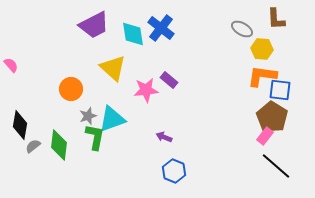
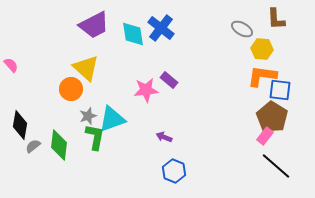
yellow triangle: moved 27 px left
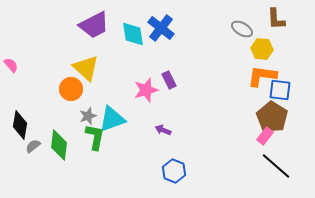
purple rectangle: rotated 24 degrees clockwise
pink star: rotated 10 degrees counterclockwise
purple arrow: moved 1 px left, 7 px up
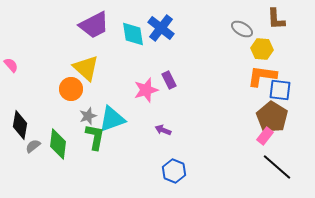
green diamond: moved 1 px left, 1 px up
black line: moved 1 px right, 1 px down
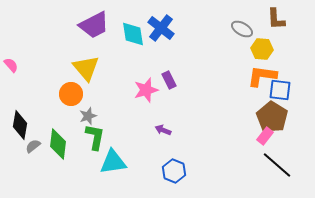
yellow triangle: rotated 8 degrees clockwise
orange circle: moved 5 px down
cyan triangle: moved 1 px right, 43 px down; rotated 12 degrees clockwise
black line: moved 2 px up
